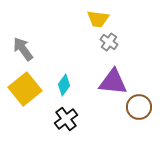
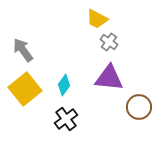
yellow trapezoid: moved 1 px left; rotated 20 degrees clockwise
gray arrow: moved 1 px down
purple triangle: moved 4 px left, 4 px up
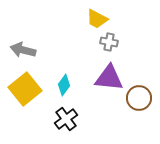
gray cross: rotated 24 degrees counterclockwise
gray arrow: rotated 40 degrees counterclockwise
brown circle: moved 9 px up
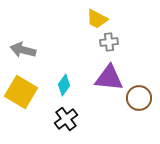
gray cross: rotated 18 degrees counterclockwise
yellow square: moved 4 px left, 3 px down; rotated 20 degrees counterclockwise
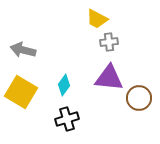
black cross: moved 1 px right; rotated 20 degrees clockwise
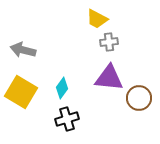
cyan diamond: moved 2 px left, 3 px down
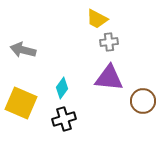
yellow square: moved 11 px down; rotated 8 degrees counterclockwise
brown circle: moved 4 px right, 3 px down
black cross: moved 3 px left
